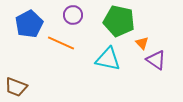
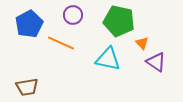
purple triangle: moved 2 px down
brown trapezoid: moved 11 px right; rotated 30 degrees counterclockwise
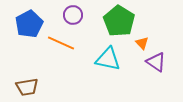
green pentagon: rotated 20 degrees clockwise
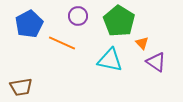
purple circle: moved 5 px right, 1 px down
orange line: moved 1 px right
cyan triangle: moved 2 px right, 1 px down
brown trapezoid: moved 6 px left
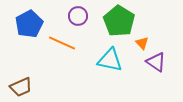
brown trapezoid: rotated 15 degrees counterclockwise
